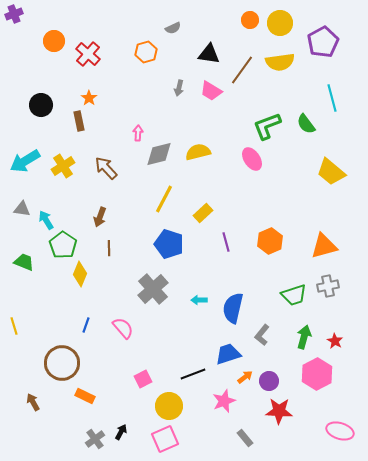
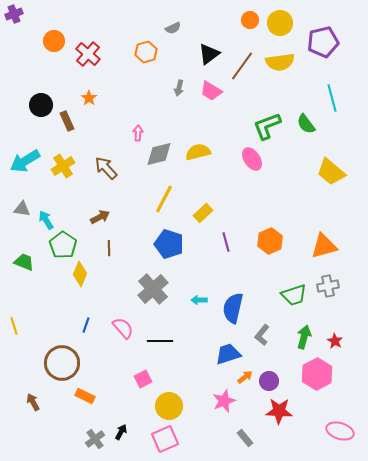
purple pentagon at (323, 42): rotated 16 degrees clockwise
black triangle at (209, 54): rotated 45 degrees counterclockwise
brown line at (242, 70): moved 4 px up
brown rectangle at (79, 121): moved 12 px left; rotated 12 degrees counterclockwise
brown arrow at (100, 217): rotated 138 degrees counterclockwise
black line at (193, 374): moved 33 px left, 33 px up; rotated 20 degrees clockwise
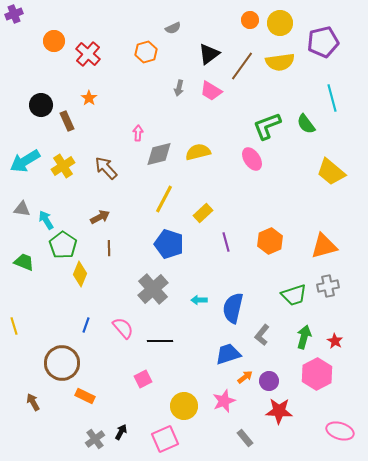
yellow circle at (169, 406): moved 15 px right
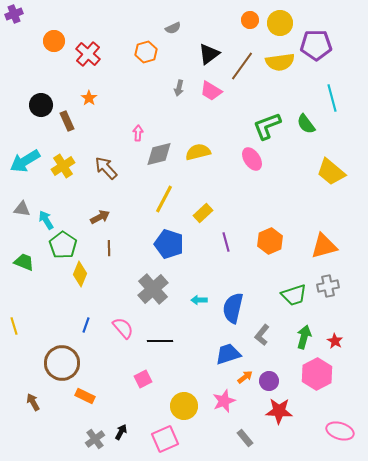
purple pentagon at (323, 42): moved 7 px left, 3 px down; rotated 12 degrees clockwise
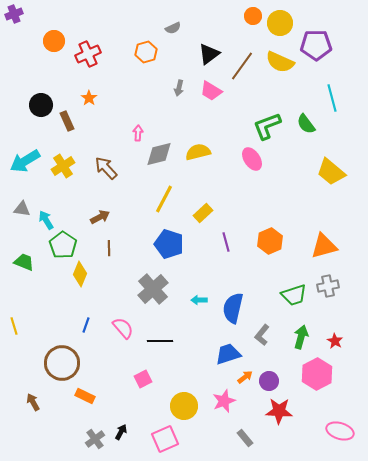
orange circle at (250, 20): moved 3 px right, 4 px up
red cross at (88, 54): rotated 25 degrees clockwise
yellow semicircle at (280, 62): rotated 32 degrees clockwise
green arrow at (304, 337): moved 3 px left
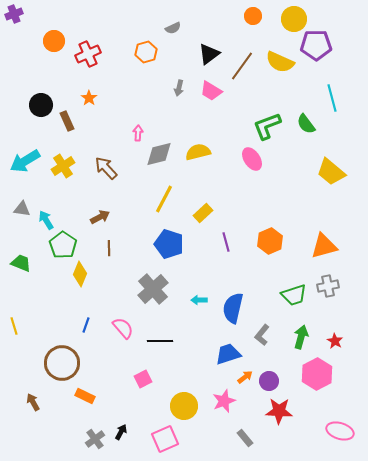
yellow circle at (280, 23): moved 14 px right, 4 px up
green trapezoid at (24, 262): moved 3 px left, 1 px down
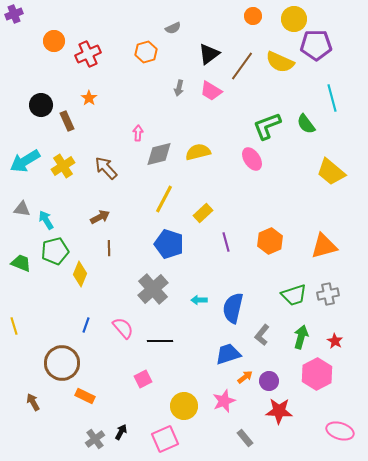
green pentagon at (63, 245): moved 8 px left, 6 px down; rotated 24 degrees clockwise
gray cross at (328, 286): moved 8 px down
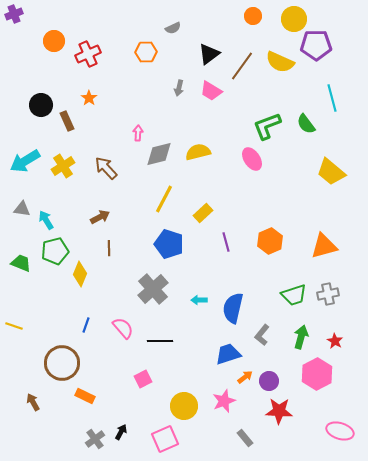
orange hexagon at (146, 52): rotated 15 degrees clockwise
yellow line at (14, 326): rotated 54 degrees counterclockwise
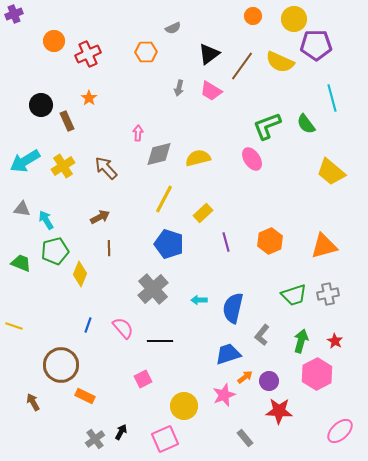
yellow semicircle at (198, 152): moved 6 px down
blue line at (86, 325): moved 2 px right
green arrow at (301, 337): moved 4 px down
brown circle at (62, 363): moved 1 px left, 2 px down
pink star at (224, 401): moved 6 px up
pink ellipse at (340, 431): rotated 60 degrees counterclockwise
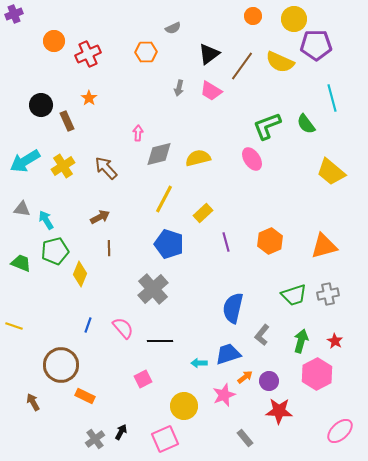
cyan arrow at (199, 300): moved 63 px down
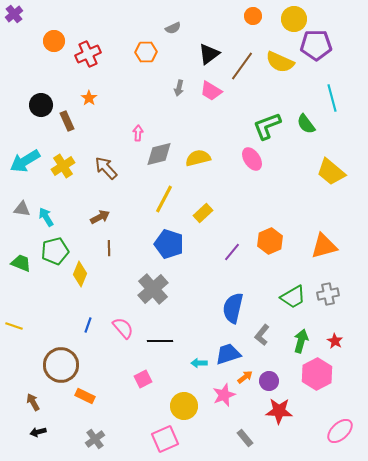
purple cross at (14, 14): rotated 18 degrees counterclockwise
cyan arrow at (46, 220): moved 3 px up
purple line at (226, 242): moved 6 px right, 10 px down; rotated 54 degrees clockwise
green trapezoid at (294, 295): moved 1 px left, 2 px down; rotated 12 degrees counterclockwise
black arrow at (121, 432): moved 83 px left; rotated 133 degrees counterclockwise
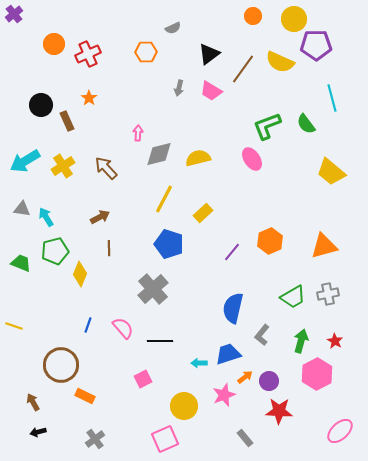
orange circle at (54, 41): moved 3 px down
brown line at (242, 66): moved 1 px right, 3 px down
